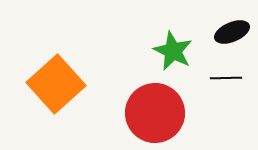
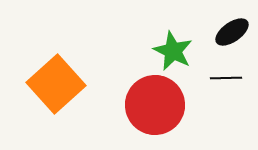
black ellipse: rotated 12 degrees counterclockwise
red circle: moved 8 px up
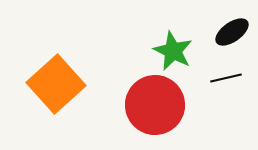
black line: rotated 12 degrees counterclockwise
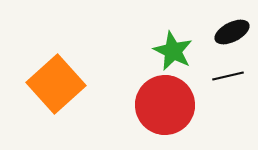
black ellipse: rotated 8 degrees clockwise
black line: moved 2 px right, 2 px up
red circle: moved 10 px right
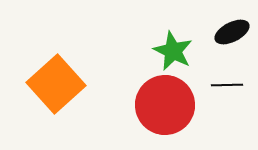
black line: moved 1 px left, 9 px down; rotated 12 degrees clockwise
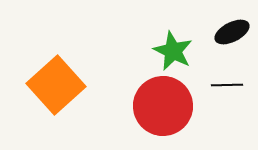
orange square: moved 1 px down
red circle: moved 2 px left, 1 px down
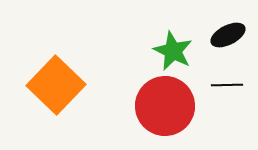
black ellipse: moved 4 px left, 3 px down
orange square: rotated 4 degrees counterclockwise
red circle: moved 2 px right
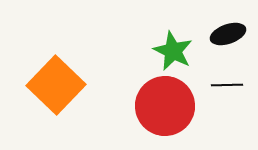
black ellipse: moved 1 px up; rotated 8 degrees clockwise
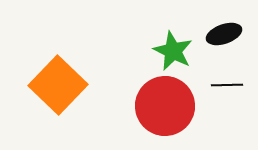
black ellipse: moved 4 px left
orange square: moved 2 px right
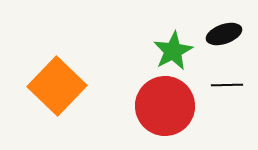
green star: rotated 18 degrees clockwise
orange square: moved 1 px left, 1 px down
